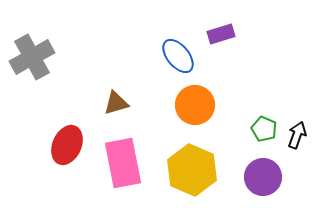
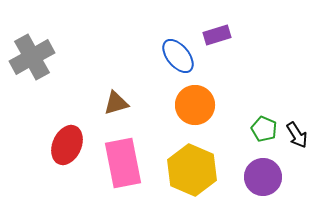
purple rectangle: moved 4 px left, 1 px down
black arrow: rotated 128 degrees clockwise
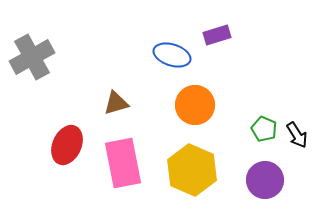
blue ellipse: moved 6 px left, 1 px up; rotated 33 degrees counterclockwise
purple circle: moved 2 px right, 3 px down
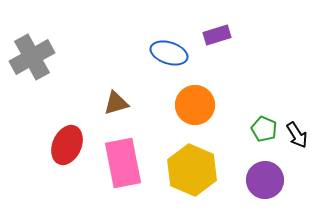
blue ellipse: moved 3 px left, 2 px up
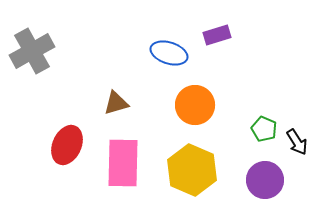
gray cross: moved 6 px up
black arrow: moved 7 px down
pink rectangle: rotated 12 degrees clockwise
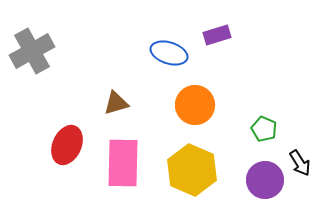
black arrow: moved 3 px right, 21 px down
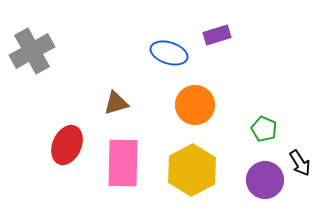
yellow hexagon: rotated 9 degrees clockwise
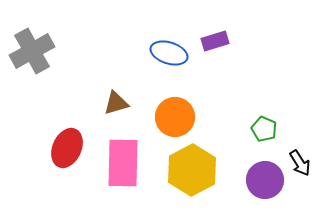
purple rectangle: moved 2 px left, 6 px down
orange circle: moved 20 px left, 12 px down
red ellipse: moved 3 px down
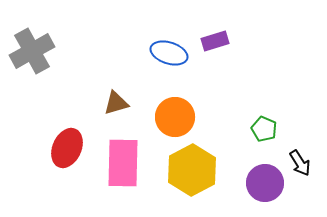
purple circle: moved 3 px down
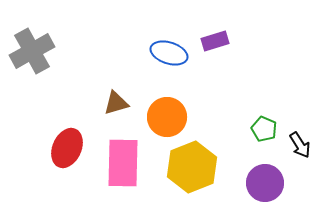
orange circle: moved 8 px left
black arrow: moved 18 px up
yellow hexagon: moved 3 px up; rotated 6 degrees clockwise
